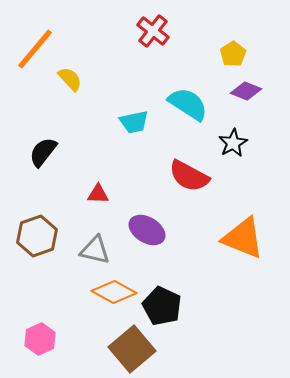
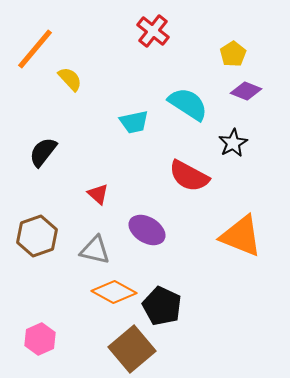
red triangle: rotated 40 degrees clockwise
orange triangle: moved 2 px left, 2 px up
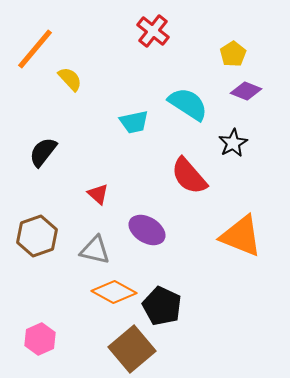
red semicircle: rotated 21 degrees clockwise
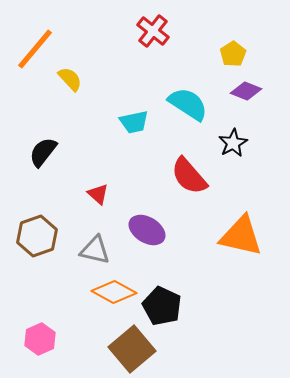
orange triangle: rotated 9 degrees counterclockwise
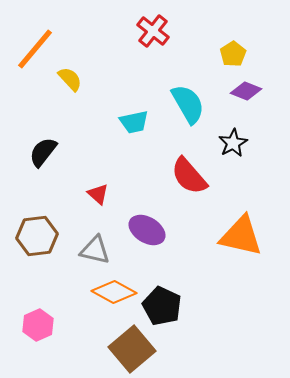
cyan semicircle: rotated 27 degrees clockwise
brown hexagon: rotated 12 degrees clockwise
pink hexagon: moved 2 px left, 14 px up
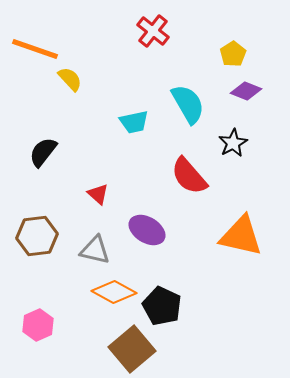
orange line: rotated 69 degrees clockwise
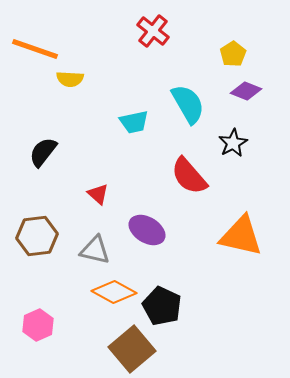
yellow semicircle: rotated 136 degrees clockwise
